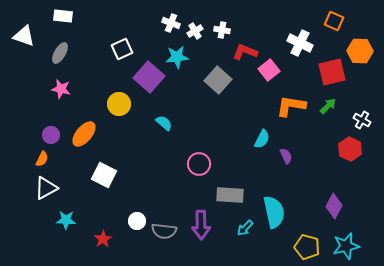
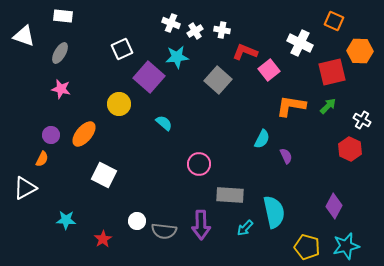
white triangle at (46, 188): moved 21 px left
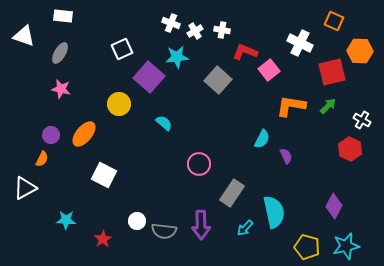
gray rectangle at (230, 195): moved 2 px right, 2 px up; rotated 60 degrees counterclockwise
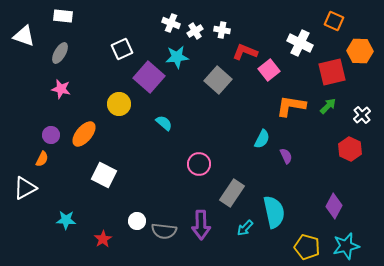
white cross at (362, 120): moved 5 px up; rotated 18 degrees clockwise
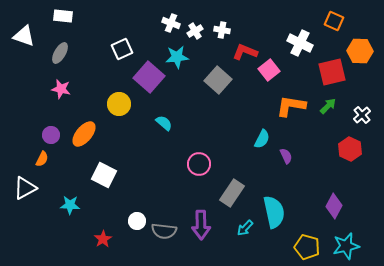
cyan star at (66, 220): moved 4 px right, 15 px up
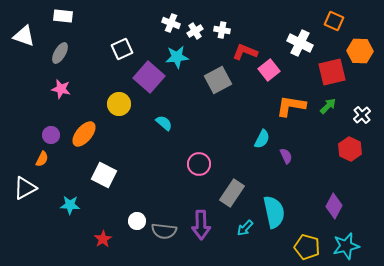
gray square at (218, 80): rotated 20 degrees clockwise
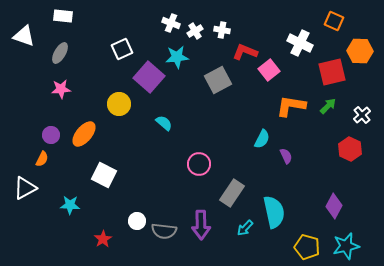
pink star at (61, 89): rotated 18 degrees counterclockwise
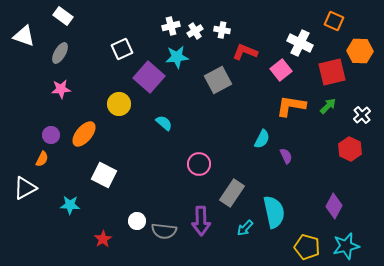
white rectangle at (63, 16): rotated 30 degrees clockwise
white cross at (171, 23): moved 3 px down; rotated 36 degrees counterclockwise
pink square at (269, 70): moved 12 px right
purple arrow at (201, 225): moved 4 px up
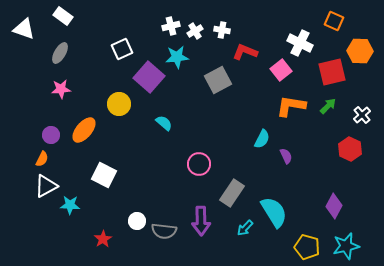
white triangle at (24, 36): moved 7 px up
orange ellipse at (84, 134): moved 4 px up
white triangle at (25, 188): moved 21 px right, 2 px up
cyan semicircle at (274, 212): rotated 20 degrees counterclockwise
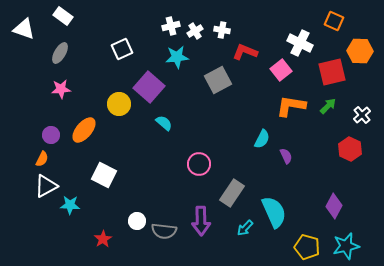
purple square at (149, 77): moved 10 px down
cyan semicircle at (274, 212): rotated 8 degrees clockwise
